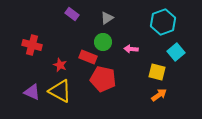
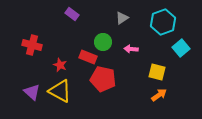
gray triangle: moved 15 px right
cyan square: moved 5 px right, 4 px up
purple triangle: rotated 18 degrees clockwise
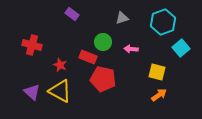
gray triangle: rotated 16 degrees clockwise
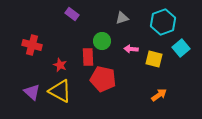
green circle: moved 1 px left, 1 px up
red rectangle: rotated 66 degrees clockwise
yellow square: moved 3 px left, 13 px up
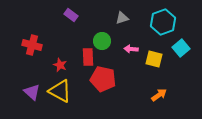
purple rectangle: moved 1 px left, 1 px down
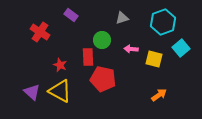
green circle: moved 1 px up
red cross: moved 8 px right, 13 px up; rotated 18 degrees clockwise
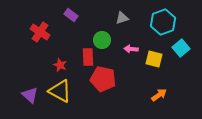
purple triangle: moved 2 px left, 3 px down
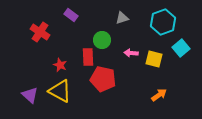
pink arrow: moved 4 px down
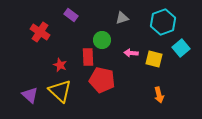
red pentagon: moved 1 px left, 1 px down
yellow triangle: rotated 15 degrees clockwise
orange arrow: rotated 112 degrees clockwise
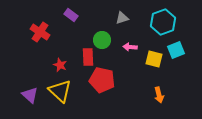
cyan square: moved 5 px left, 2 px down; rotated 18 degrees clockwise
pink arrow: moved 1 px left, 6 px up
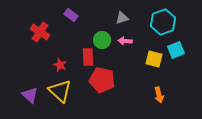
pink arrow: moved 5 px left, 6 px up
